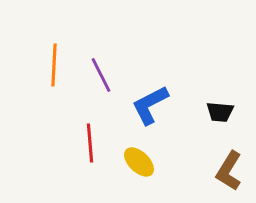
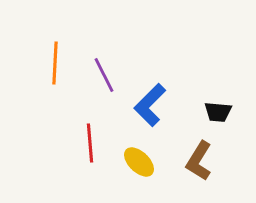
orange line: moved 1 px right, 2 px up
purple line: moved 3 px right
blue L-shape: rotated 18 degrees counterclockwise
black trapezoid: moved 2 px left
brown L-shape: moved 30 px left, 10 px up
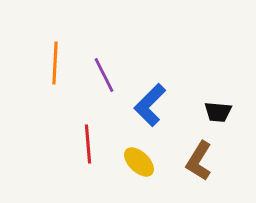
red line: moved 2 px left, 1 px down
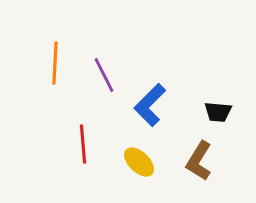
red line: moved 5 px left
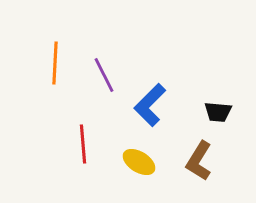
yellow ellipse: rotated 12 degrees counterclockwise
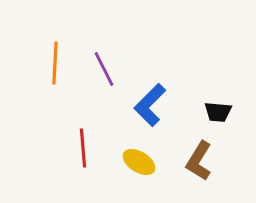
purple line: moved 6 px up
red line: moved 4 px down
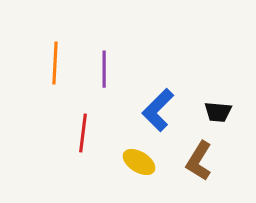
purple line: rotated 27 degrees clockwise
blue L-shape: moved 8 px right, 5 px down
red line: moved 15 px up; rotated 12 degrees clockwise
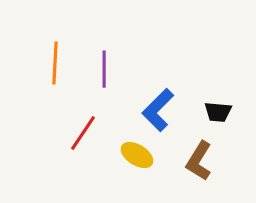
red line: rotated 27 degrees clockwise
yellow ellipse: moved 2 px left, 7 px up
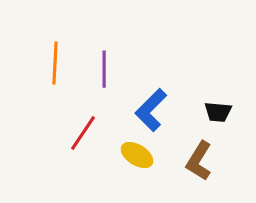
blue L-shape: moved 7 px left
